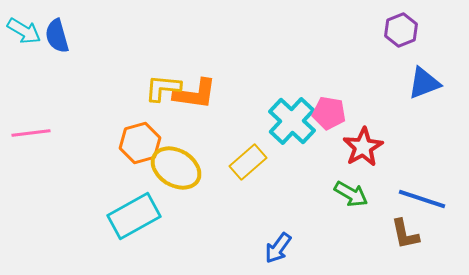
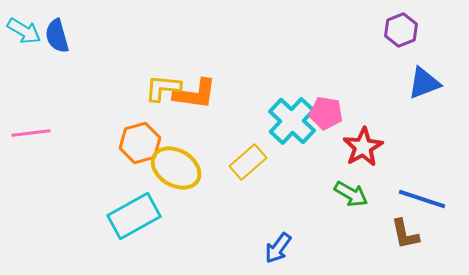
pink pentagon: moved 3 px left
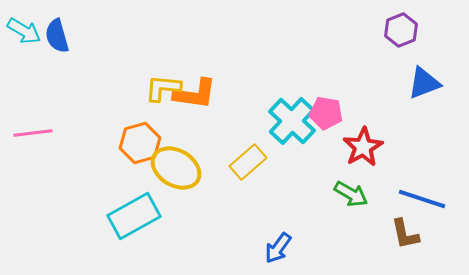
pink line: moved 2 px right
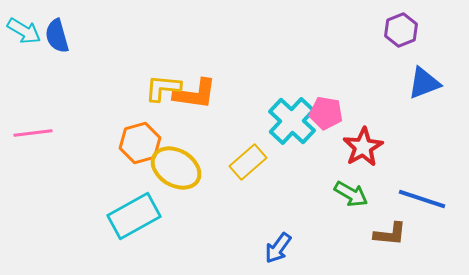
brown L-shape: moved 15 px left; rotated 72 degrees counterclockwise
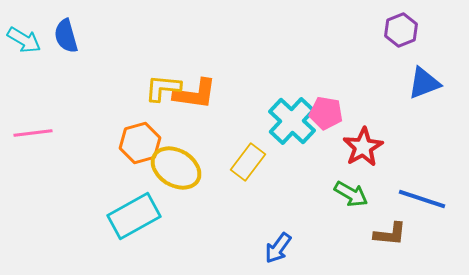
cyan arrow: moved 9 px down
blue semicircle: moved 9 px right
yellow rectangle: rotated 12 degrees counterclockwise
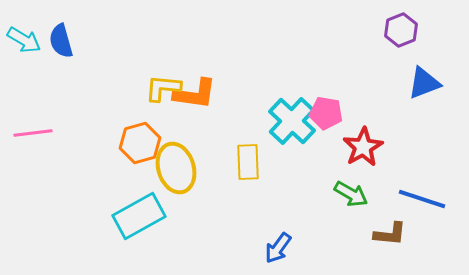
blue semicircle: moved 5 px left, 5 px down
yellow rectangle: rotated 39 degrees counterclockwise
yellow ellipse: rotated 42 degrees clockwise
cyan rectangle: moved 5 px right
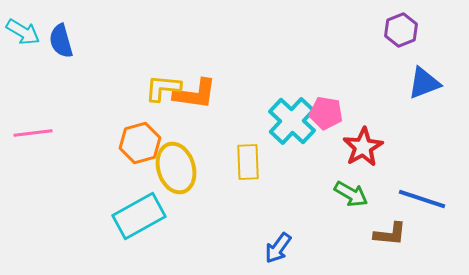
cyan arrow: moved 1 px left, 8 px up
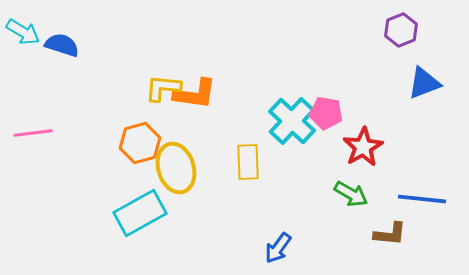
blue semicircle: moved 1 px right, 4 px down; rotated 124 degrees clockwise
blue line: rotated 12 degrees counterclockwise
cyan rectangle: moved 1 px right, 3 px up
